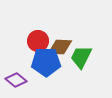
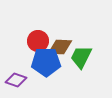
purple diamond: rotated 20 degrees counterclockwise
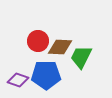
blue pentagon: moved 13 px down
purple diamond: moved 2 px right
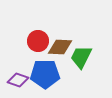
blue pentagon: moved 1 px left, 1 px up
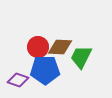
red circle: moved 6 px down
blue pentagon: moved 4 px up
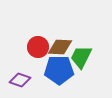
blue pentagon: moved 14 px right
purple diamond: moved 2 px right
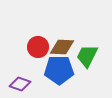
brown diamond: moved 2 px right
green trapezoid: moved 6 px right, 1 px up
purple diamond: moved 4 px down
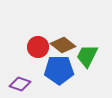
brown diamond: moved 1 px right, 2 px up; rotated 35 degrees clockwise
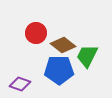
red circle: moved 2 px left, 14 px up
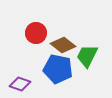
blue pentagon: moved 1 px left, 1 px up; rotated 12 degrees clockwise
